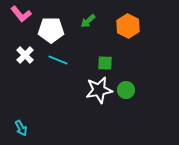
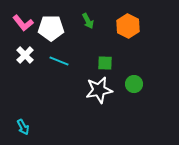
pink L-shape: moved 2 px right, 9 px down
green arrow: rotated 77 degrees counterclockwise
white pentagon: moved 2 px up
cyan line: moved 1 px right, 1 px down
green circle: moved 8 px right, 6 px up
cyan arrow: moved 2 px right, 1 px up
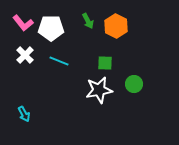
orange hexagon: moved 12 px left
cyan arrow: moved 1 px right, 13 px up
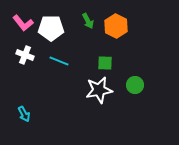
white cross: rotated 24 degrees counterclockwise
green circle: moved 1 px right, 1 px down
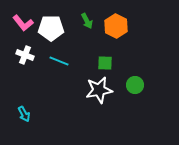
green arrow: moved 1 px left
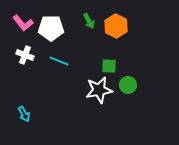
green arrow: moved 2 px right
green square: moved 4 px right, 3 px down
green circle: moved 7 px left
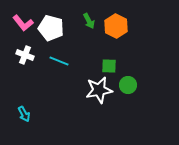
white pentagon: rotated 15 degrees clockwise
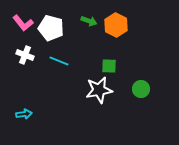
green arrow: rotated 42 degrees counterclockwise
orange hexagon: moved 1 px up
green circle: moved 13 px right, 4 px down
cyan arrow: rotated 70 degrees counterclockwise
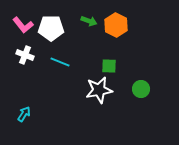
pink L-shape: moved 2 px down
white pentagon: rotated 15 degrees counterclockwise
cyan line: moved 1 px right, 1 px down
cyan arrow: rotated 49 degrees counterclockwise
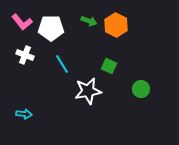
pink L-shape: moved 1 px left, 3 px up
cyan line: moved 2 px right, 2 px down; rotated 36 degrees clockwise
green square: rotated 21 degrees clockwise
white star: moved 11 px left, 1 px down
cyan arrow: rotated 63 degrees clockwise
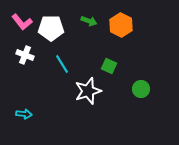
orange hexagon: moved 5 px right
white star: rotated 8 degrees counterclockwise
